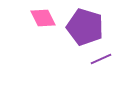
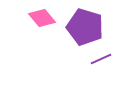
pink diamond: moved 1 px left; rotated 12 degrees counterclockwise
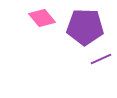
purple pentagon: rotated 15 degrees counterclockwise
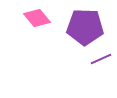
pink diamond: moved 5 px left
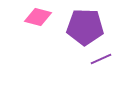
pink diamond: moved 1 px right, 1 px up; rotated 36 degrees counterclockwise
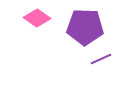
pink diamond: moved 1 px left, 1 px down; rotated 20 degrees clockwise
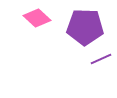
pink diamond: rotated 8 degrees clockwise
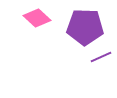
purple line: moved 2 px up
